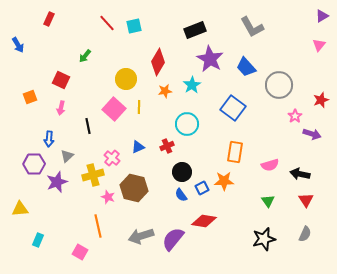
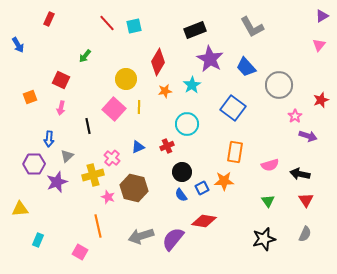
purple arrow at (312, 134): moved 4 px left, 2 px down
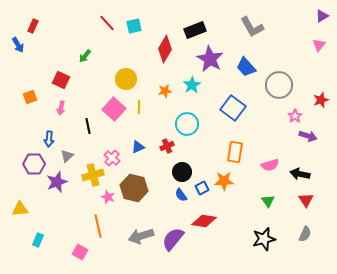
red rectangle at (49, 19): moved 16 px left, 7 px down
red diamond at (158, 62): moved 7 px right, 13 px up
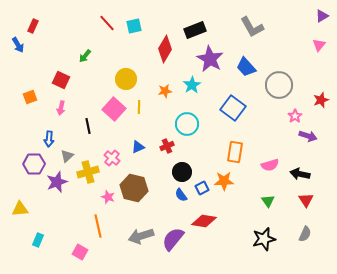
yellow cross at (93, 175): moved 5 px left, 3 px up
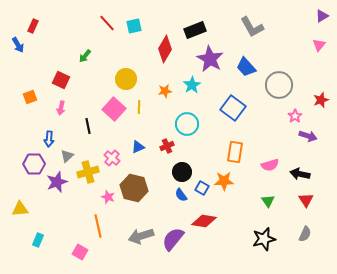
blue square at (202, 188): rotated 32 degrees counterclockwise
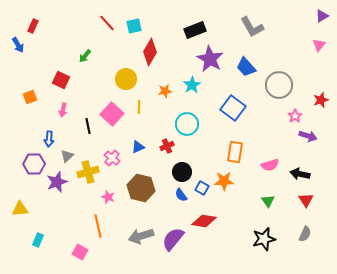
red diamond at (165, 49): moved 15 px left, 3 px down
pink arrow at (61, 108): moved 2 px right, 2 px down
pink square at (114, 109): moved 2 px left, 5 px down
brown hexagon at (134, 188): moved 7 px right
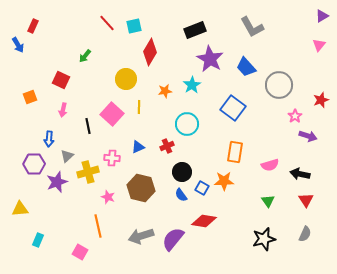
pink cross at (112, 158): rotated 35 degrees counterclockwise
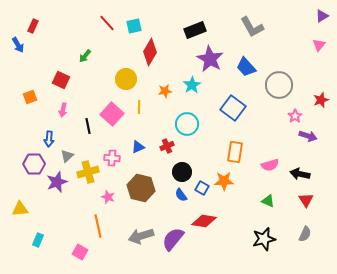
green triangle at (268, 201): rotated 32 degrees counterclockwise
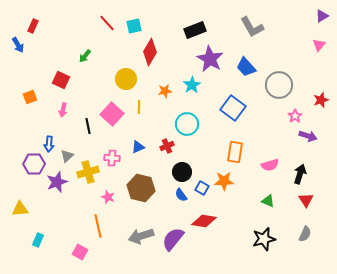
blue arrow at (49, 139): moved 5 px down
black arrow at (300, 174): rotated 96 degrees clockwise
